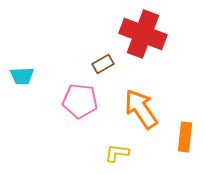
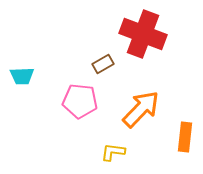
orange arrow: rotated 78 degrees clockwise
yellow L-shape: moved 4 px left, 1 px up
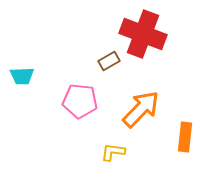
brown rectangle: moved 6 px right, 3 px up
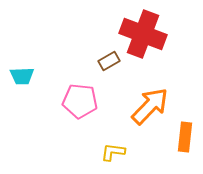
orange arrow: moved 9 px right, 3 px up
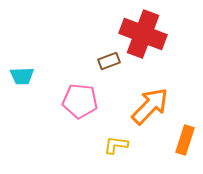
brown rectangle: rotated 10 degrees clockwise
orange rectangle: moved 3 px down; rotated 12 degrees clockwise
yellow L-shape: moved 3 px right, 7 px up
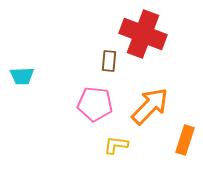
brown rectangle: rotated 65 degrees counterclockwise
pink pentagon: moved 15 px right, 3 px down
